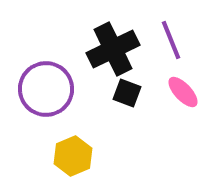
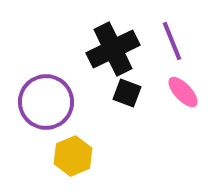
purple line: moved 1 px right, 1 px down
purple circle: moved 13 px down
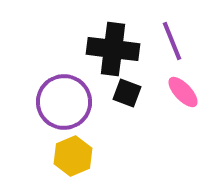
black cross: rotated 33 degrees clockwise
purple circle: moved 18 px right
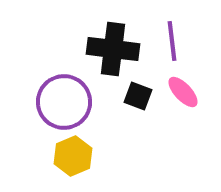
purple line: rotated 15 degrees clockwise
black square: moved 11 px right, 3 px down
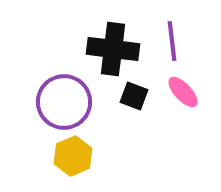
black square: moved 4 px left
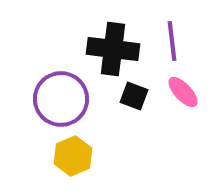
purple circle: moved 3 px left, 3 px up
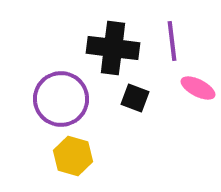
black cross: moved 1 px up
pink ellipse: moved 15 px right, 4 px up; rotated 20 degrees counterclockwise
black square: moved 1 px right, 2 px down
yellow hexagon: rotated 21 degrees counterclockwise
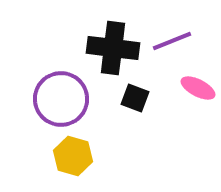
purple line: rotated 75 degrees clockwise
